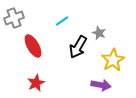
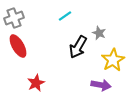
cyan line: moved 3 px right, 5 px up
red ellipse: moved 15 px left
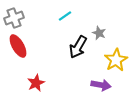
yellow star: moved 3 px right
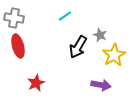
gray cross: rotated 30 degrees clockwise
gray star: moved 1 px right, 2 px down
red ellipse: rotated 15 degrees clockwise
yellow star: moved 2 px left, 5 px up
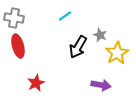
yellow star: moved 3 px right, 2 px up
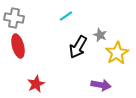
cyan line: moved 1 px right
red star: moved 1 px down
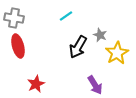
purple arrow: moved 6 px left; rotated 48 degrees clockwise
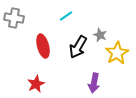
red ellipse: moved 25 px right
purple arrow: moved 1 px left, 2 px up; rotated 42 degrees clockwise
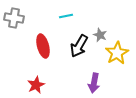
cyan line: rotated 24 degrees clockwise
black arrow: moved 1 px right, 1 px up
red star: moved 1 px down
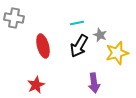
cyan line: moved 11 px right, 7 px down
yellow star: rotated 15 degrees clockwise
purple arrow: rotated 18 degrees counterclockwise
